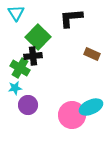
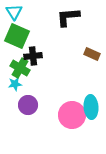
cyan triangle: moved 2 px left, 1 px up
black L-shape: moved 3 px left, 1 px up
green square: moved 21 px left, 1 px up; rotated 20 degrees counterclockwise
cyan star: moved 4 px up
cyan ellipse: rotated 70 degrees counterclockwise
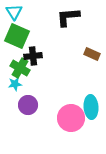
pink circle: moved 1 px left, 3 px down
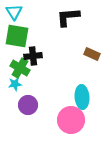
green square: rotated 15 degrees counterclockwise
cyan ellipse: moved 9 px left, 10 px up
pink circle: moved 2 px down
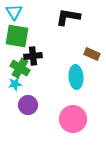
black L-shape: rotated 15 degrees clockwise
cyan ellipse: moved 6 px left, 20 px up
pink circle: moved 2 px right, 1 px up
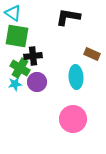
cyan triangle: moved 1 px left, 1 px down; rotated 24 degrees counterclockwise
purple circle: moved 9 px right, 23 px up
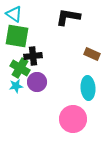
cyan triangle: moved 1 px right, 1 px down
cyan ellipse: moved 12 px right, 11 px down
cyan star: moved 1 px right, 2 px down
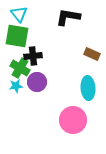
cyan triangle: moved 5 px right; rotated 18 degrees clockwise
pink circle: moved 1 px down
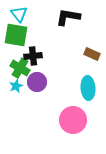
green square: moved 1 px left, 1 px up
cyan star: rotated 16 degrees counterclockwise
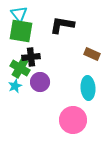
black L-shape: moved 6 px left, 8 px down
green square: moved 5 px right, 4 px up
black cross: moved 2 px left, 1 px down
purple circle: moved 3 px right
cyan star: moved 1 px left
